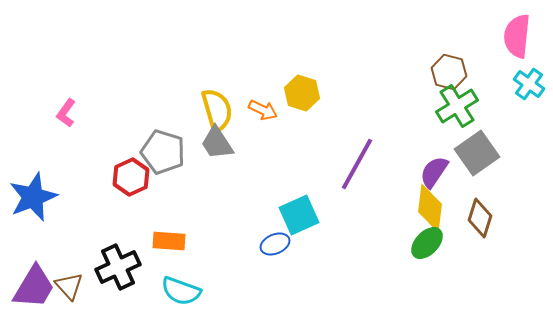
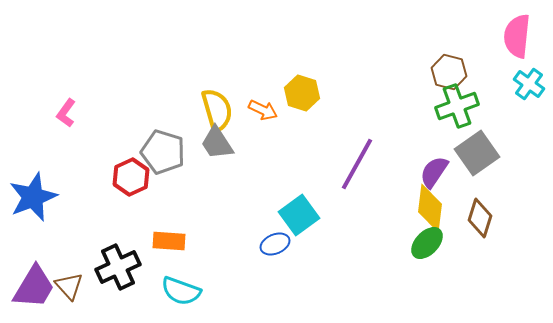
green cross: rotated 12 degrees clockwise
cyan square: rotated 12 degrees counterclockwise
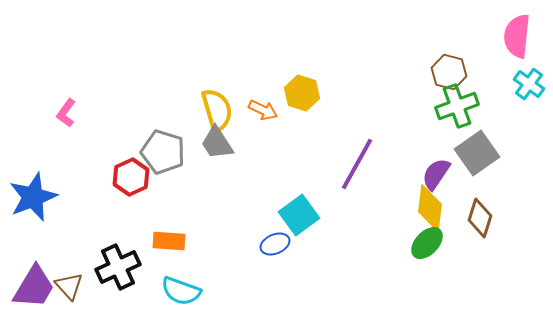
purple semicircle: moved 2 px right, 2 px down
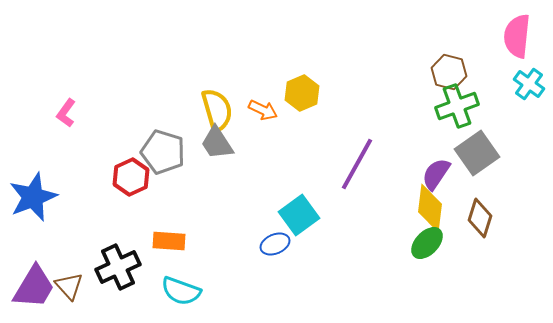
yellow hexagon: rotated 20 degrees clockwise
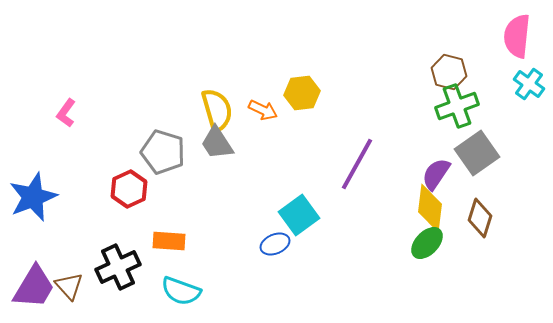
yellow hexagon: rotated 16 degrees clockwise
red hexagon: moved 2 px left, 12 px down
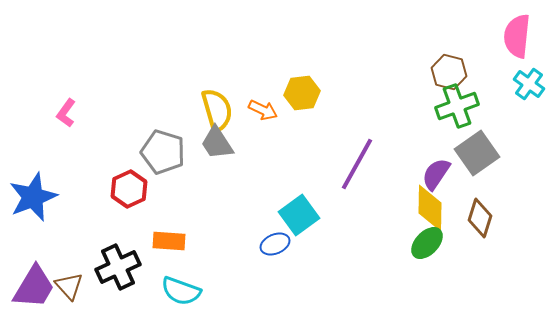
yellow diamond: rotated 6 degrees counterclockwise
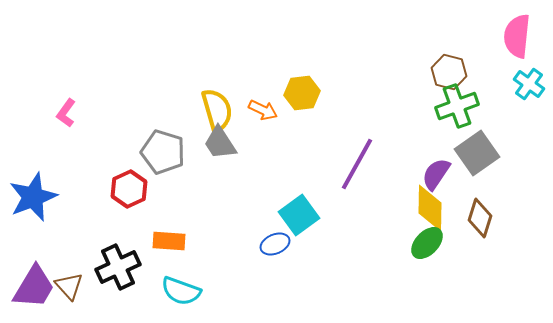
gray trapezoid: moved 3 px right
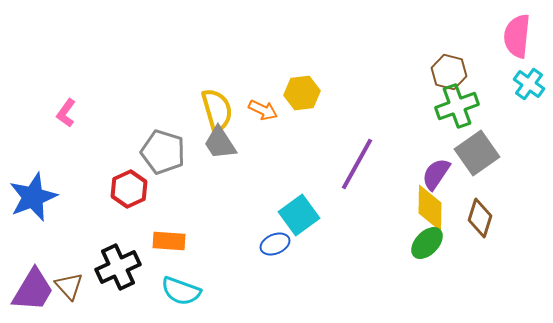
purple trapezoid: moved 1 px left, 3 px down
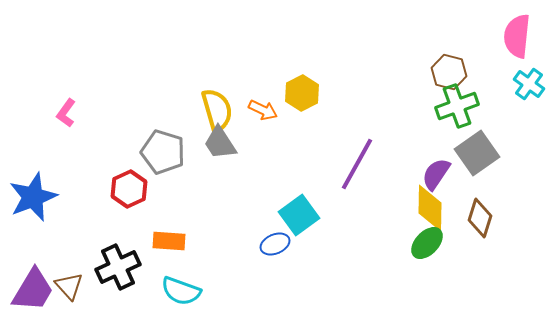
yellow hexagon: rotated 20 degrees counterclockwise
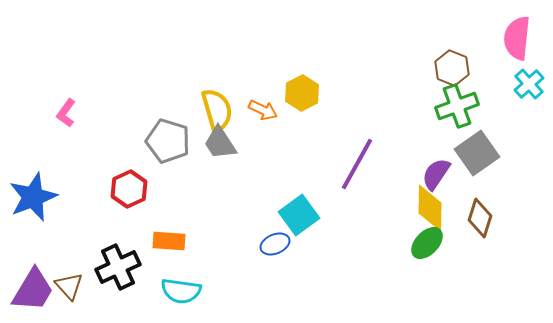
pink semicircle: moved 2 px down
brown hexagon: moved 3 px right, 4 px up; rotated 8 degrees clockwise
cyan cross: rotated 12 degrees clockwise
gray pentagon: moved 5 px right, 11 px up
cyan semicircle: rotated 12 degrees counterclockwise
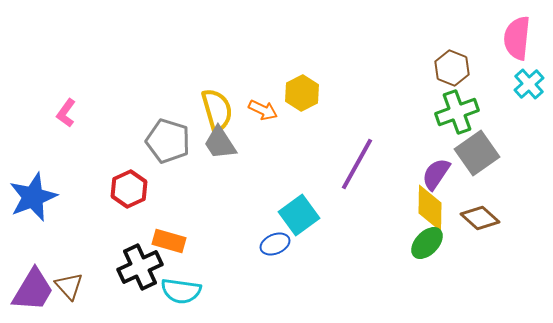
green cross: moved 6 px down
brown diamond: rotated 66 degrees counterclockwise
orange rectangle: rotated 12 degrees clockwise
black cross: moved 22 px right
